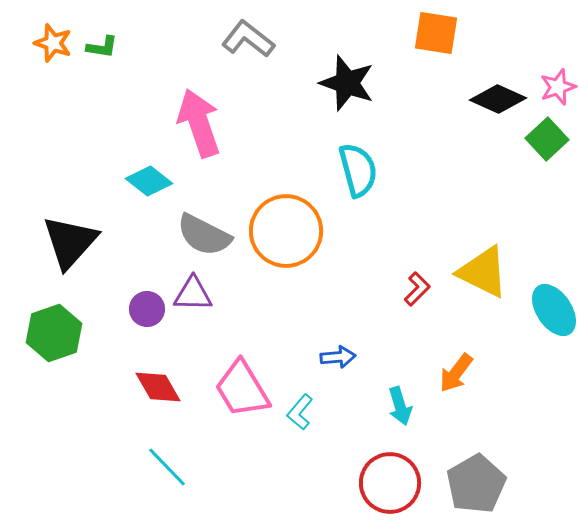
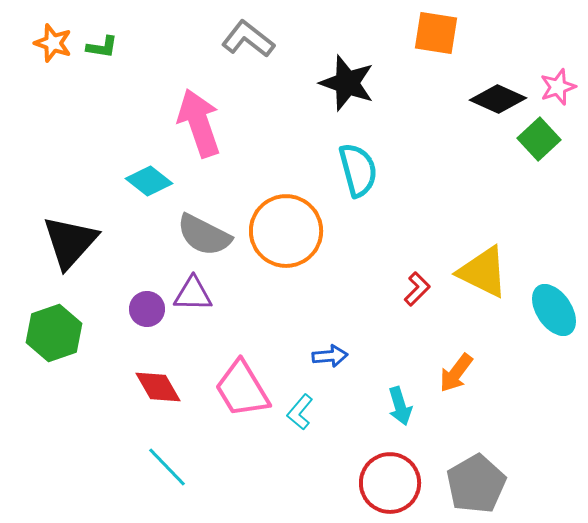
green square: moved 8 px left
blue arrow: moved 8 px left, 1 px up
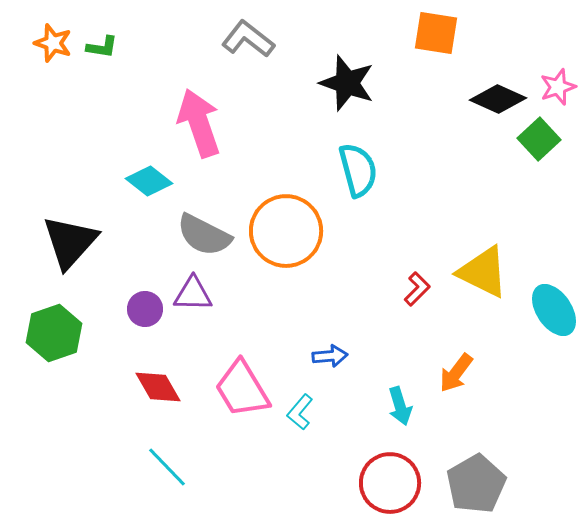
purple circle: moved 2 px left
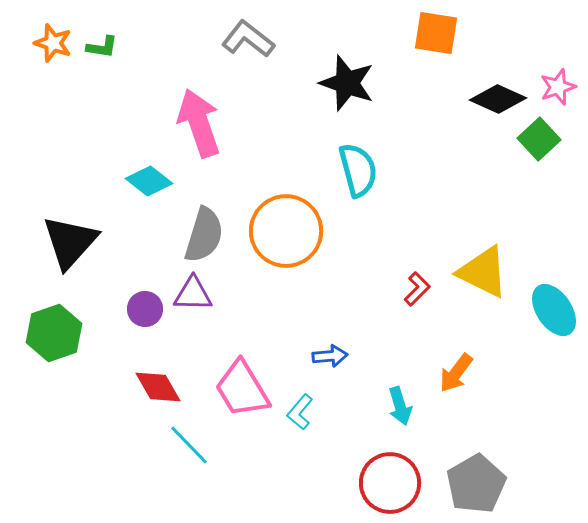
gray semicircle: rotated 100 degrees counterclockwise
cyan line: moved 22 px right, 22 px up
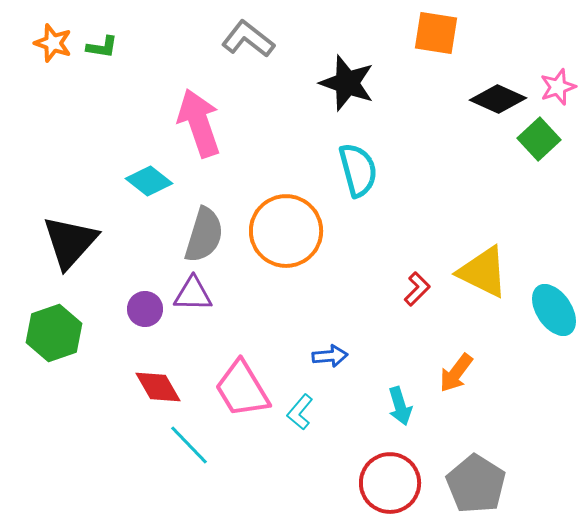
gray pentagon: rotated 10 degrees counterclockwise
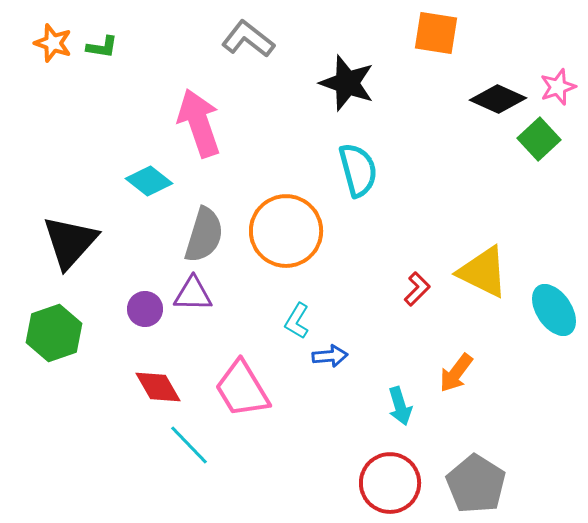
cyan L-shape: moved 3 px left, 91 px up; rotated 9 degrees counterclockwise
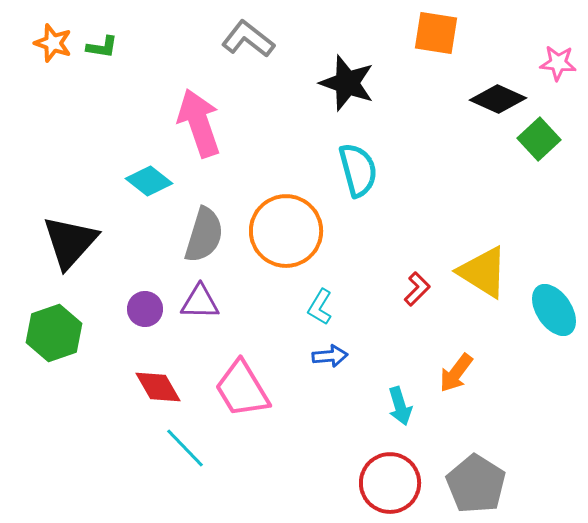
pink star: moved 24 px up; rotated 24 degrees clockwise
yellow triangle: rotated 6 degrees clockwise
purple triangle: moved 7 px right, 8 px down
cyan L-shape: moved 23 px right, 14 px up
cyan line: moved 4 px left, 3 px down
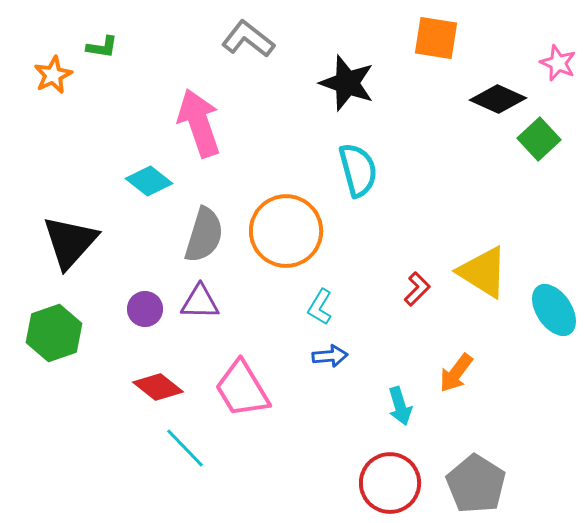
orange square: moved 5 px down
orange star: moved 32 px down; rotated 27 degrees clockwise
pink star: rotated 18 degrees clockwise
red diamond: rotated 21 degrees counterclockwise
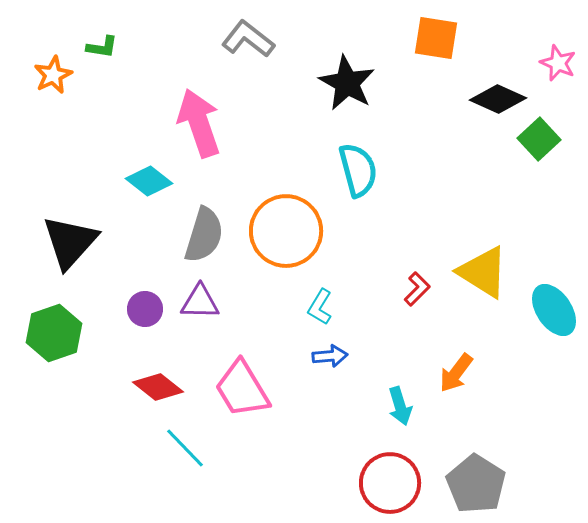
black star: rotated 10 degrees clockwise
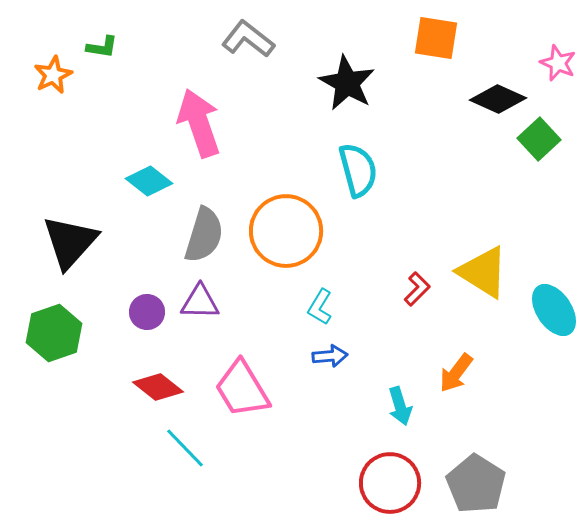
purple circle: moved 2 px right, 3 px down
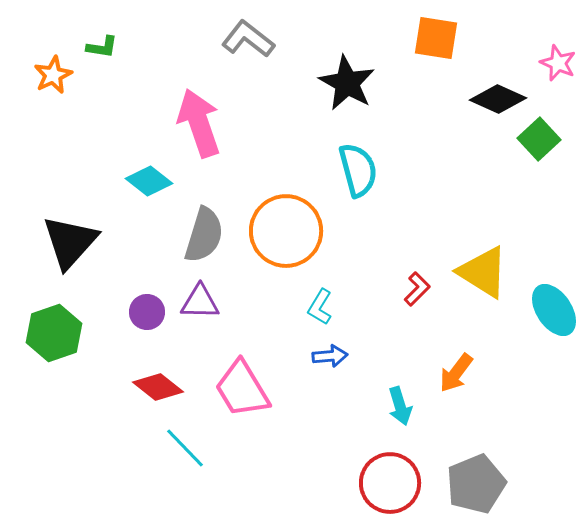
gray pentagon: rotated 18 degrees clockwise
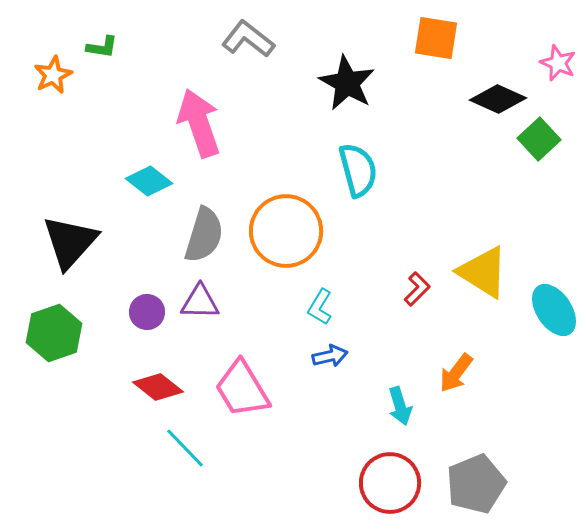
blue arrow: rotated 8 degrees counterclockwise
